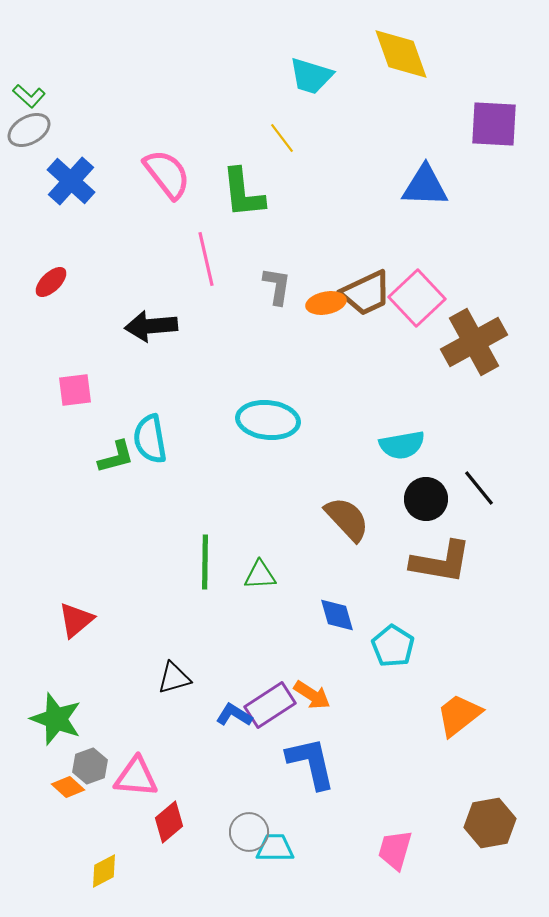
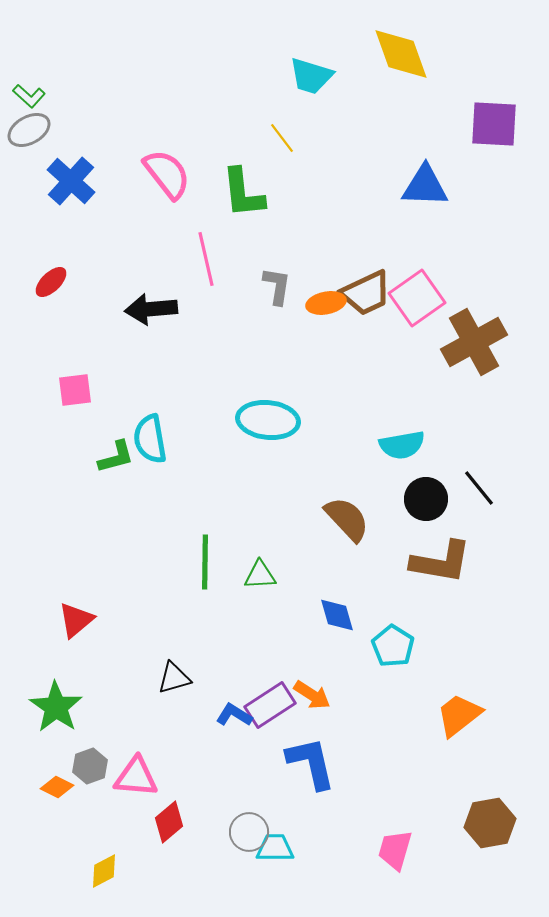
pink square at (417, 298): rotated 8 degrees clockwise
black arrow at (151, 326): moved 17 px up
green star at (56, 719): moved 12 px up; rotated 14 degrees clockwise
orange diamond at (68, 787): moved 11 px left; rotated 16 degrees counterclockwise
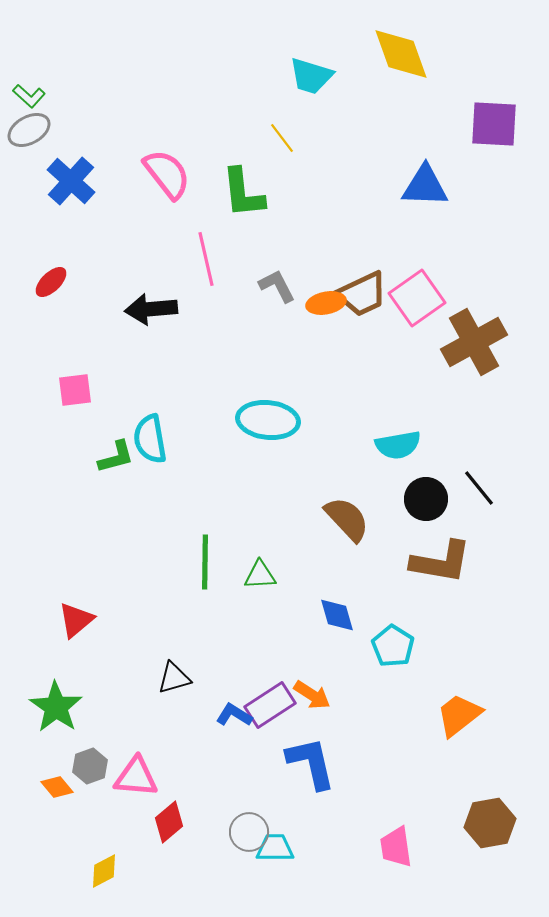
gray L-shape at (277, 286): rotated 36 degrees counterclockwise
brown trapezoid at (366, 293): moved 4 px left, 1 px down
cyan semicircle at (402, 445): moved 4 px left
orange diamond at (57, 787): rotated 24 degrees clockwise
pink trapezoid at (395, 850): moved 1 px right, 3 px up; rotated 24 degrees counterclockwise
